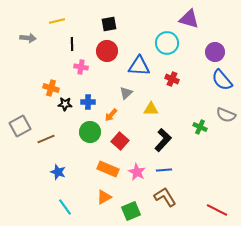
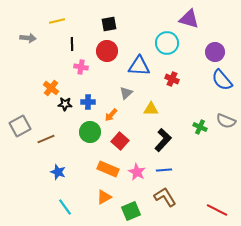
orange cross: rotated 21 degrees clockwise
gray semicircle: moved 6 px down
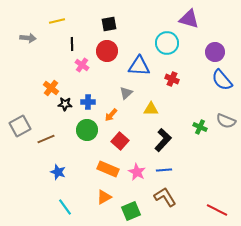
pink cross: moved 1 px right, 2 px up; rotated 24 degrees clockwise
green circle: moved 3 px left, 2 px up
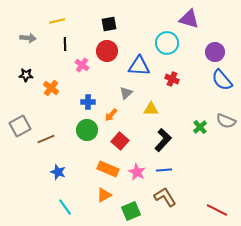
black line: moved 7 px left
black star: moved 39 px left, 29 px up
green cross: rotated 24 degrees clockwise
orange triangle: moved 2 px up
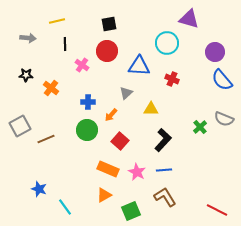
gray semicircle: moved 2 px left, 2 px up
blue star: moved 19 px left, 17 px down
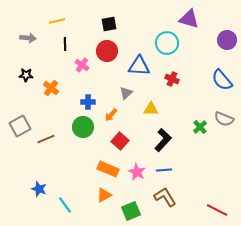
purple circle: moved 12 px right, 12 px up
green circle: moved 4 px left, 3 px up
cyan line: moved 2 px up
